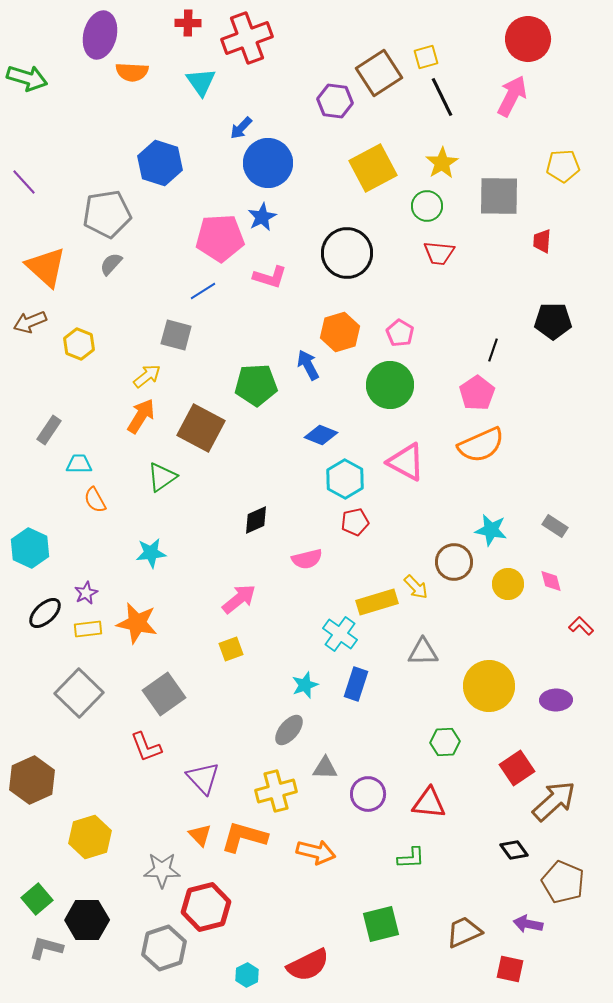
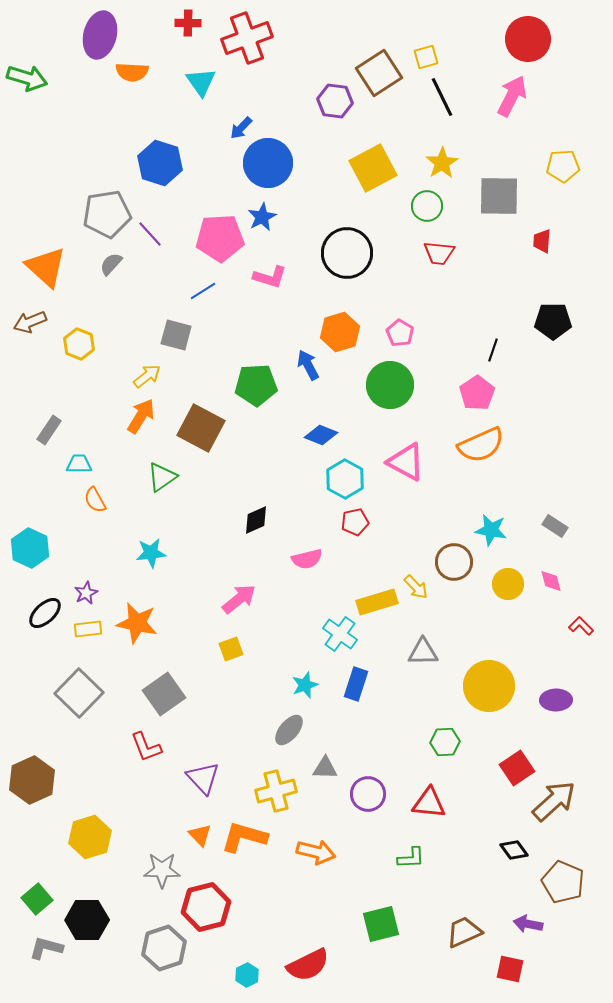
purple line at (24, 182): moved 126 px right, 52 px down
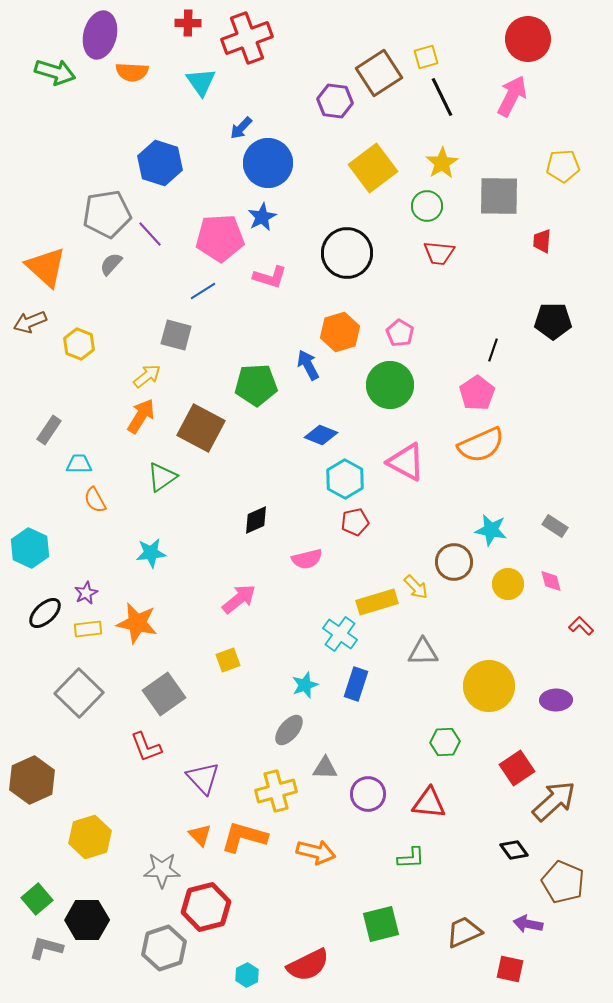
green arrow at (27, 78): moved 28 px right, 6 px up
yellow square at (373, 168): rotated 9 degrees counterclockwise
yellow square at (231, 649): moved 3 px left, 11 px down
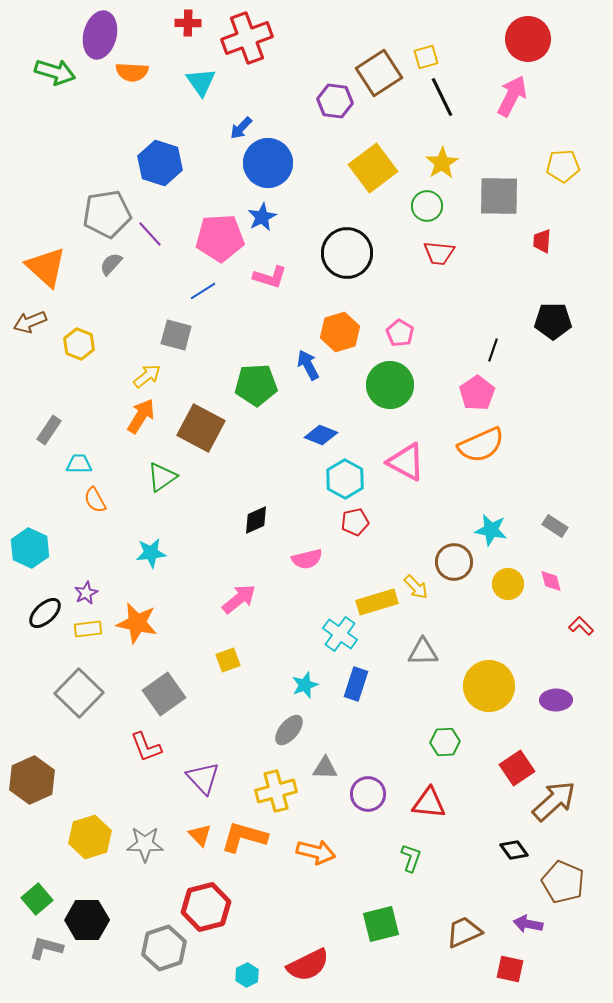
green L-shape at (411, 858): rotated 68 degrees counterclockwise
gray star at (162, 870): moved 17 px left, 26 px up
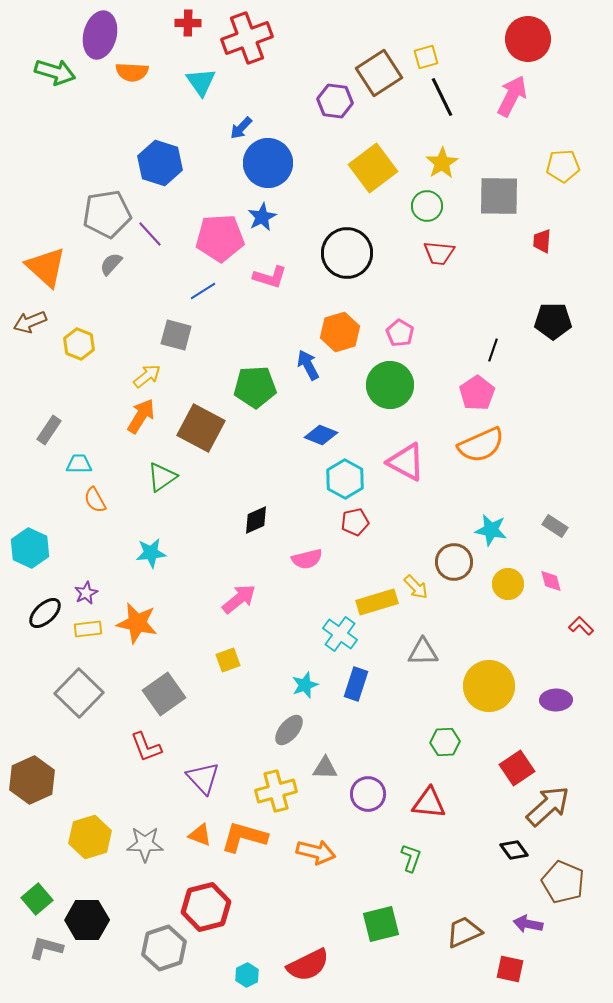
green pentagon at (256, 385): moved 1 px left, 2 px down
brown arrow at (554, 801): moved 6 px left, 5 px down
orange triangle at (200, 835): rotated 25 degrees counterclockwise
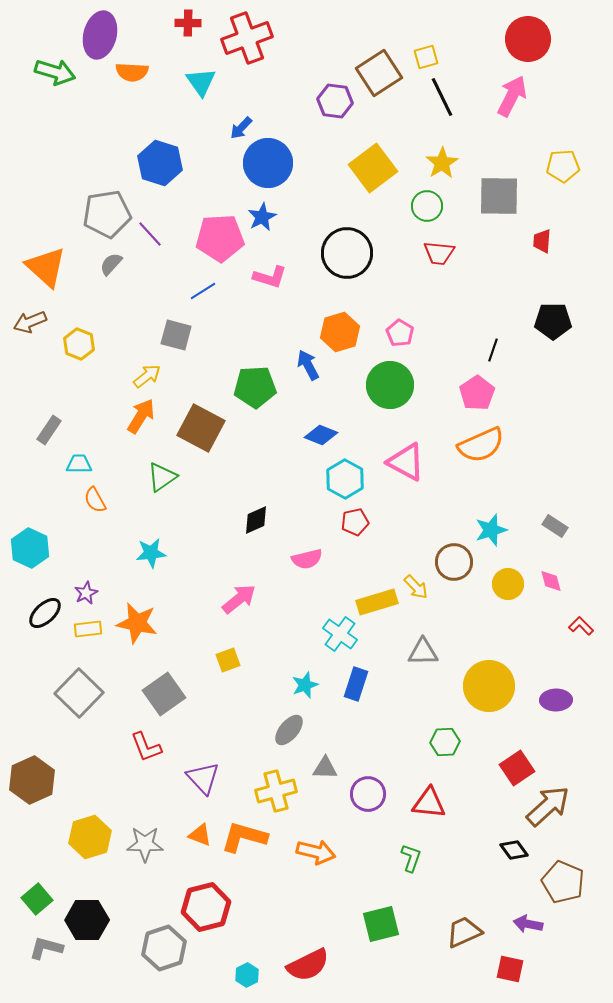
cyan star at (491, 530): rotated 28 degrees counterclockwise
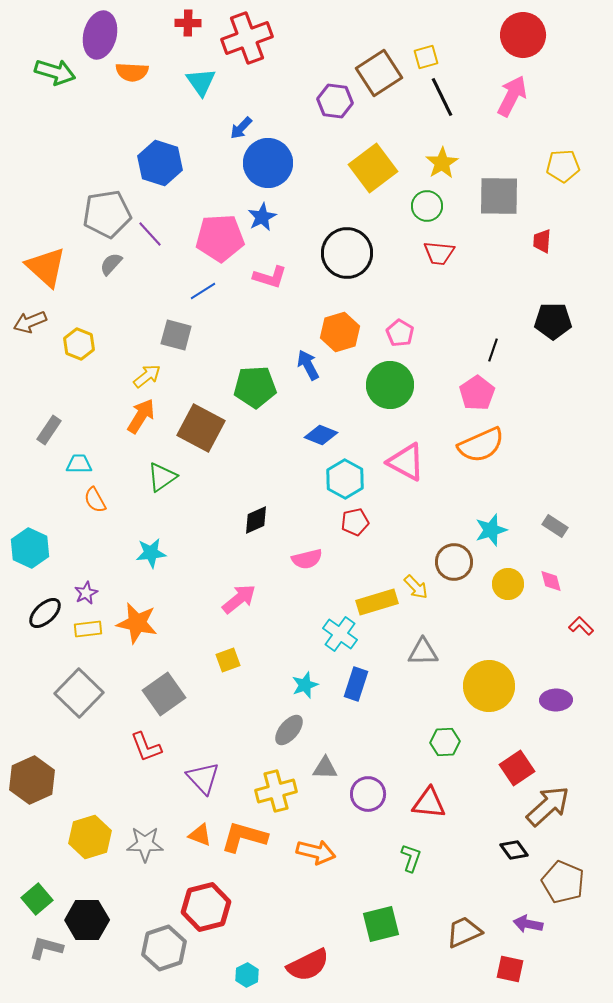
red circle at (528, 39): moved 5 px left, 4 px up
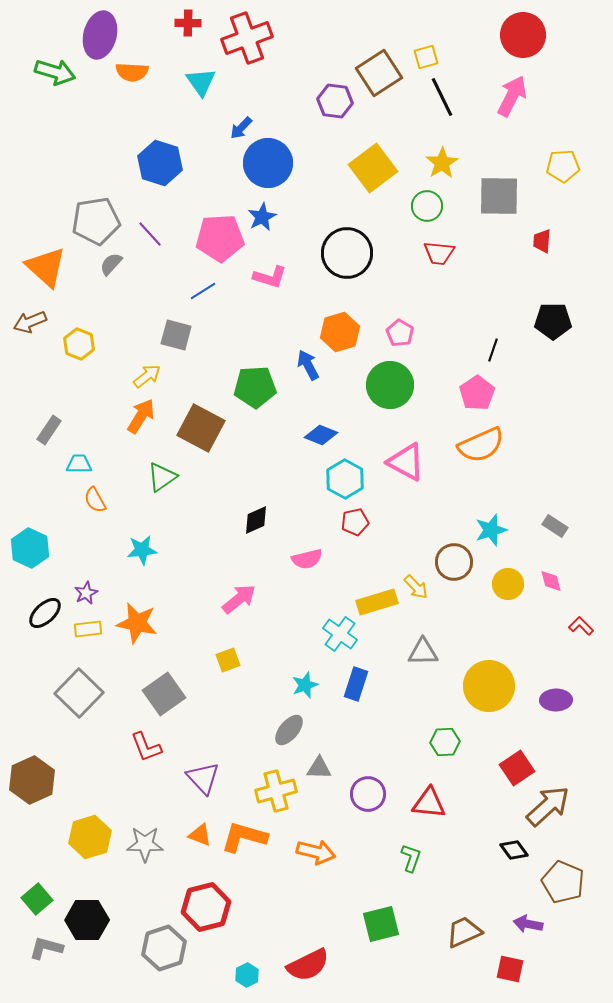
gray pentagon at (107, 214): moved 11 px left, 7 px down
cyan star at (151, 553): moved 9 px left, 3 px up
gray triangle at (325, 768): moved 6 px left
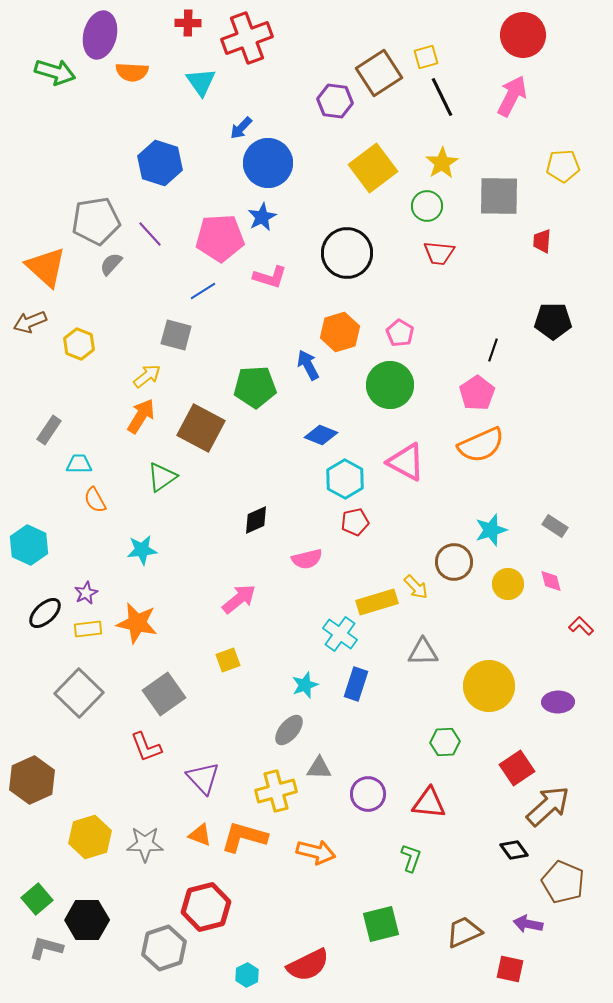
cyan hexagon at (30, 548): moved 1 px left, 3 px up
purple ellipse at (556, 700): moved 2 px right, 2 px down
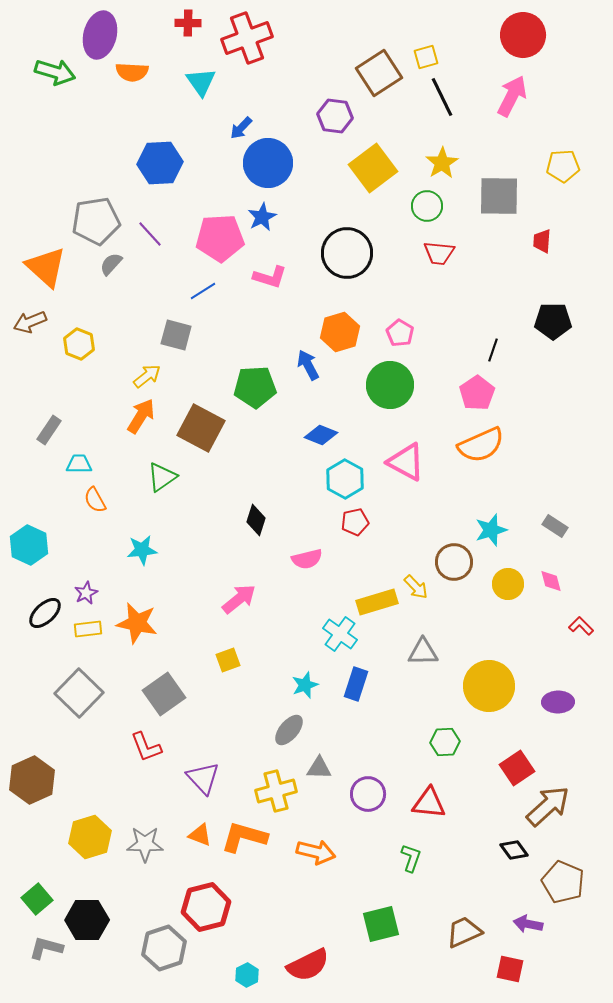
purple hexagon at (335, 101): moved 15 px down
blue hexagon at (160, 163): rotated 21 degrees counterclockwise
black diamond at (256, 520): rotated 48 degrees counterclockwise
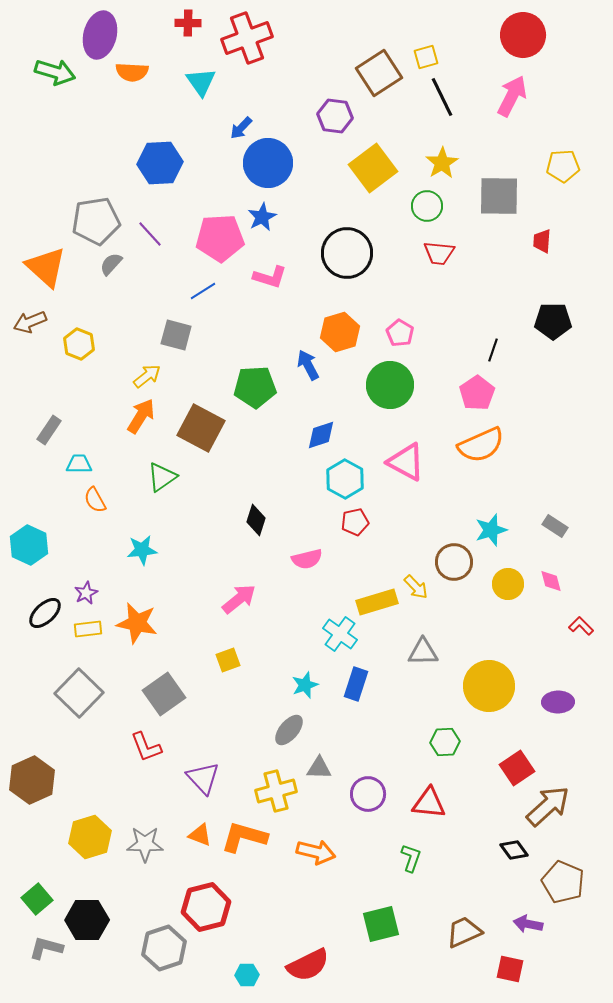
blue diamond at (321, 435): rotated 40 degrees counterclockwise
cyan hexagon at (247, 975): rotated 25 degrees clockwise
